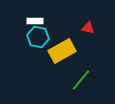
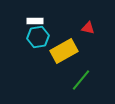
cyan hexagon: rotated 20 degrees counterclockwise
yellow rectangle: moved 2 px right
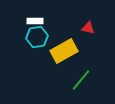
cyan hexagon: moved 1 px left
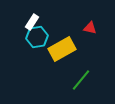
white rectangle: moved 3 px left, 1 px down; rotated 56 degrees counterclockwise
red triangle: moved 2 px right
yellow rectangle: moved 2 px left, 2 px up
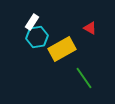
red triangle: rotated 16 degrees clockwise
green line: moved 3 px right, 2 px up; rotated 75 degrees counterclockwise
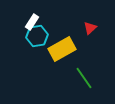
red triangle: rotated 48 degrees clockwise
cyan hexagon: moved 1 px up
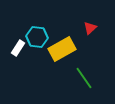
white rectangle: moved 14 px left, 26 px down
cyan hexagon: moved 1 px down; rotated 15 degrees clockwise
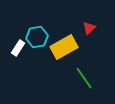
red triangle: moved 1 px left
cyan hexagon: rotated 15 degrees counterclockwise
yellow rectangle: moved 2 px right, 2 px up
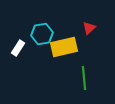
cyan hexagon: moved 5 px right, 3 px up
yellow rectangle: rotated 16 degrees clockwise
green line: rotated 30 degrees clockwise
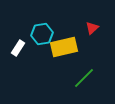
red triangle: moved 3 px right
green line: rotated 50 degrees clockwise
